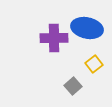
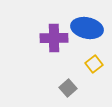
gray square: moved 5 px left, 2 px down
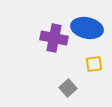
purple cross: rotated 12 degrees clockwise
yellow square: rotated 30 degrees clockwise
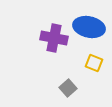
blue ellipse: moved 2 px right, 1 px up
yellow square: moved 1 px up; rotated 30 degrees clockwise
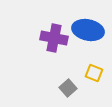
blue ellipse: moved 1 px left, 3 px down
yellow square: moved 10 px down
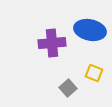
blue ellipse: moved 2 px right
purple cross: moved 2 px left, 5 px down; rotated 16 degrees counterclockwise
